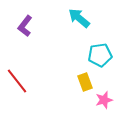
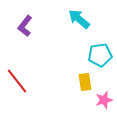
cyan arrow: moved 1 px down
yellow rectangle: rotated 12 degrees clockwise
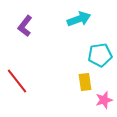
cyan arrow: rotated 120 degrees clockwise
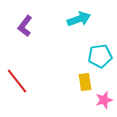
cyan pentagon: moved 1 px down
